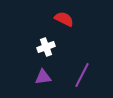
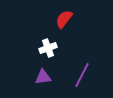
red semicircle: rotated 78 degrees counterclockwise
white cross: moved 2 px right, 1 px down
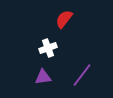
purple line: rotated 10 degrees clockwise
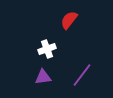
red semicircle: moved 5 px right, 1 px down
white cross: moved 1 px left, 1 px down
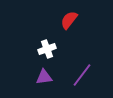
purple triangle: moved 1 px right
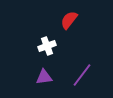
white cross: moved 3 px up
